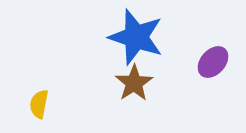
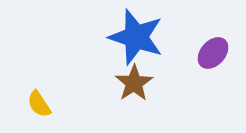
purple ellipse: moved 9 px up
yellow semicircle: rotated 44 degrees counterclockwise
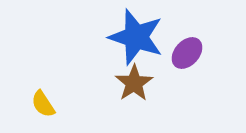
purple ellipse: moved 26 px left
yellow semicircle: moved 4 px right
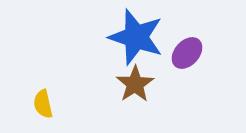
brown star: moved 1 px right, 1 px down
yellow semicircle: rotated 20 degrees clockwise
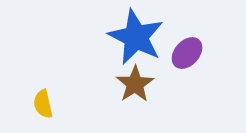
blue star: rotated 8 degrees clockwise
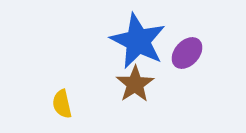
blue star: moved 2 px right, 4 px down
yellow semicircle: moved 19 px right
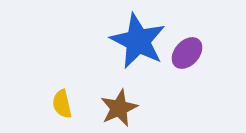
brown star: moved 16 px left, 24 px down; rotated 9 degrees clockwise
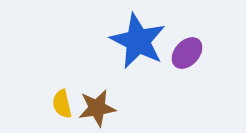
brown star: moved 22 px left; rotated 15 degrees clockwise
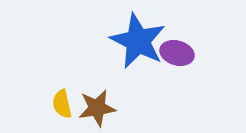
purple ellipse: moved 10 px left; rotated 64 degrees clockwise
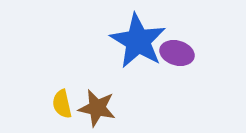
blue star: rotated 4 degrees clockwise
brown star: rotated 21 degrees clockwise
